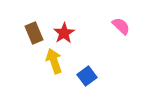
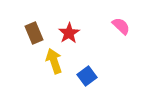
red star: moved 5 px right
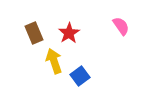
pink semicircle: rotated 12 degrees clockwise
blue square: moved 7 px left
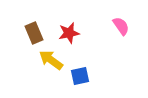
red star: rotated 20 degrees clockwise
yellow arrow: moved 3 px left, 1 px up; rotated 35 degrees counterclockwise
blue square: rotated 24 degrees clockwise
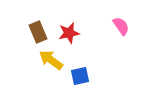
brown rectangle: moved 4 px right, 1 px up
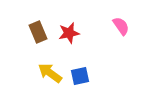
yellow arrow: moved 1 px left, 13 px down
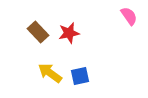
pink semicircle: moved 8 px right, 10 px up
brown rectangle: rotated 20 degrees counterclockwise
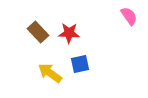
red star: rotated 15 degrees clockwise
blue square: moved 12 px up
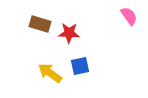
brown rectangle: moved 2 px right, 8 px up; rotated 30 degrees counterclockwise
blue square: moved 2 px down
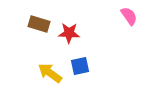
brown rectangle: moved 1 px left
